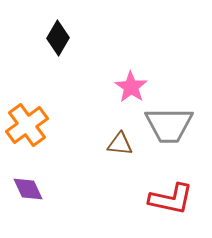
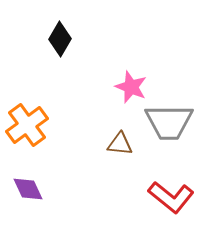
black diamond: moved 2 px right, 1 px down
pink star: rotated 12 degrees counterclockwise
gray trapezoid: moved 3 px up
red L-shape: moved 2 px up; rotated 27 degrees clockwise
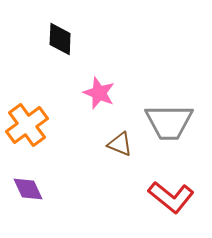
black diamond: rotated 28 degrees counterclockwise
pink star: moved 32 px left, 6 px down
brown triangle: rotated 16 degrees clockwise
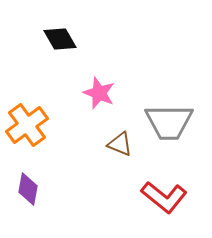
black diamond: rotated 32 degrees counterclockwise
purple diamond: rotated 36 degrees clockwise
red L-shape: moved 7 px left
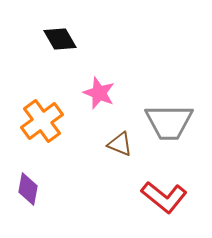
orange cross: moved 15 px right, 4 px up
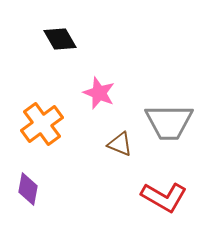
orange cross: moved 3 px down
red L-shape: rotated 9 degrees counterclockwise
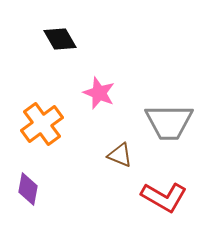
brown triangle: moved 11 px down
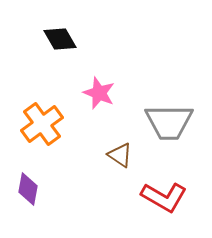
brown triangle: rotated 12 degrees clockwise
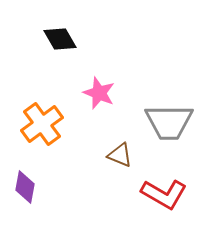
brown triangle: rotated 12 degrees counterclockwise
purple diamond: moved 3 px left, 2 px up
red L-shape: moved 3 px up
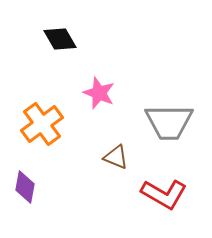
brown triangle: moved 4 px left, 2 px down
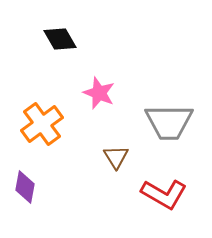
brown triangle: rotated 36 degrees clockwise
